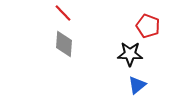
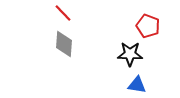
blue triangle: rotated 48 degrees clockwise
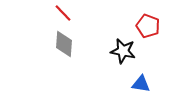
black star: moved 7 px left, 3 px up; rotated 10 degrees clockwise
blue triangle: moved 4 px right, 1 px up
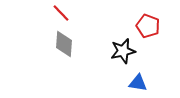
red line: moved 2 px left
black star: rotated 25 degrees counterclockwise
blue triangle: moved 3 px left, 1 px up
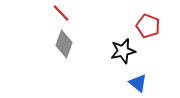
gray diamond: rotated 16 degrees clockwise
blue triangle: rotated 30 degrees clockwise
